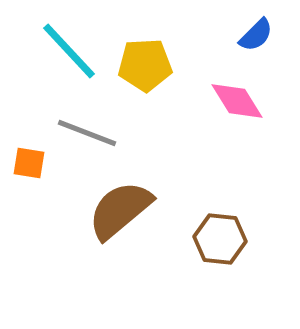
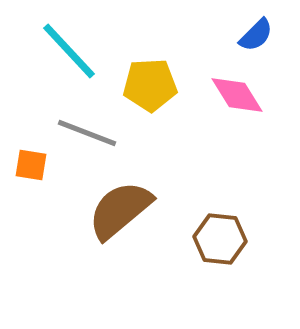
yellow pentagon: moved 5 px right, 20 px down
pink diamond: moved 6 px up
orange square: moved 2 px right, 2 px down
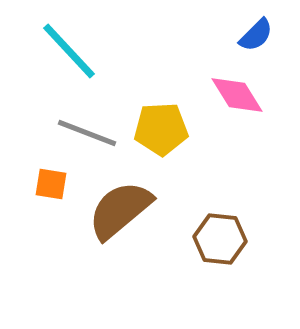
yellow pentagon: moved 11 px right, 44 px down
orange square: moved 20 px right, 19 px down
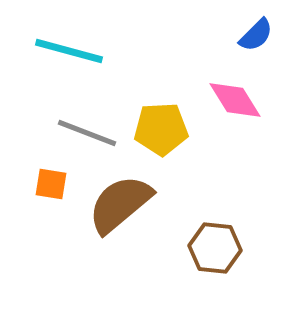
cyan line: rotated 32 degrees counterclockwise
pink diamond: moved 2 px left, 5 px down
brown semicircle: moved 6 px up
brown hexagon: moved 5 px left, 9 px down
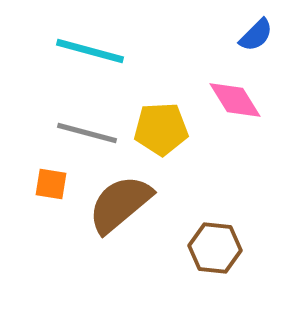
cyan line: moved 21 px right
gray line: rotated 6 degrees counterclockwise
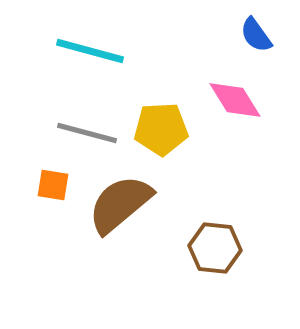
blue semicircle: rotated 99 degrees clockwise
orange square: moved 2 px right, 1 px down
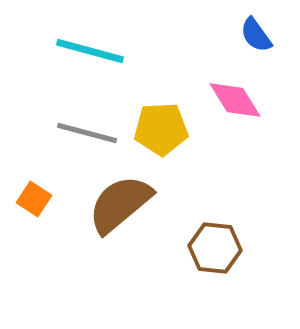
orange square: moved 19 px left, 14 px down; rotated 24 degrees clockwise
